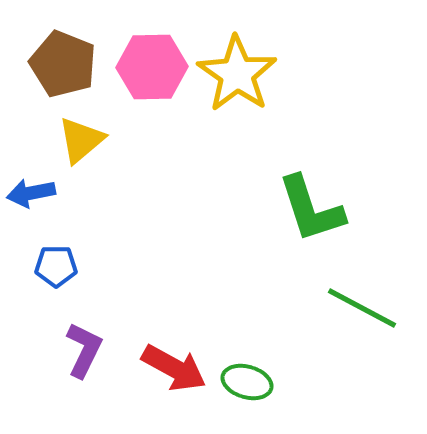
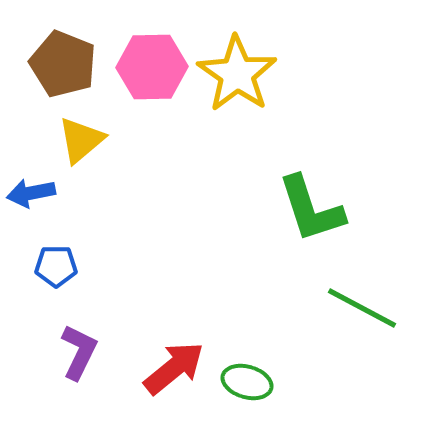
purple L-shape: moved 5 px left, 2 px down
red arrow: rotated 68 degrees counterclockwise
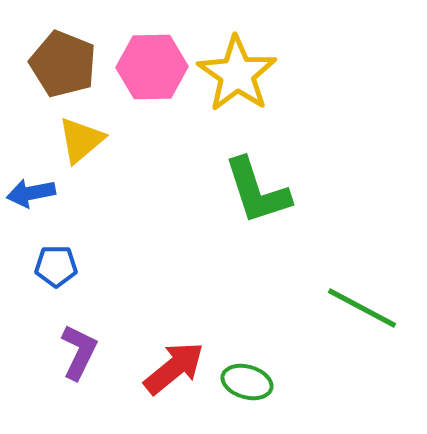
green L-shape: moved 54 px left, 18 px up
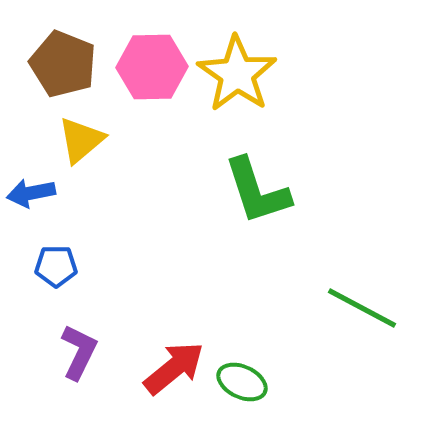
green ellipse: moved 5 px left; rotated 9 degrees clockwise
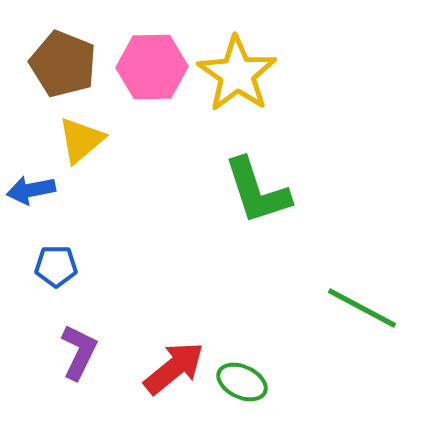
blue arrow: moved 3 px up
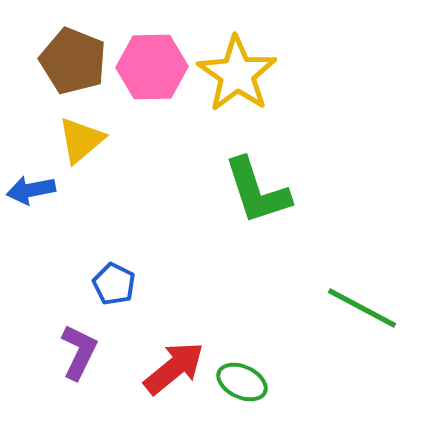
brown pentagon: moved 10 px right, 3 px up
blue pentagon: moved 58 px right, 18 px down; rotated 27 degrees clockwise
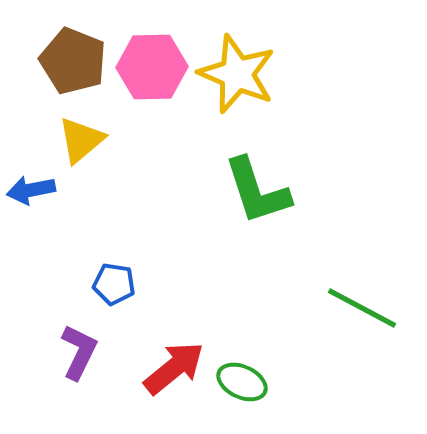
yellow star: rotated 12 degrees counterclockwise
blue pentagon: rotated 18 degrees counterclockwise
